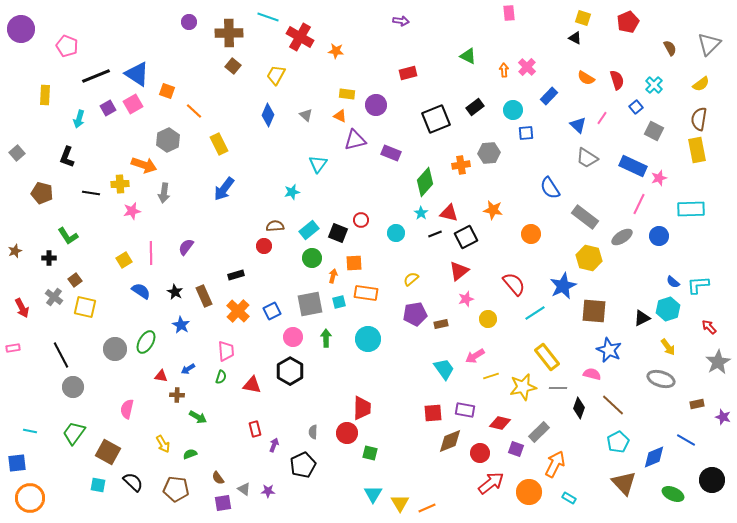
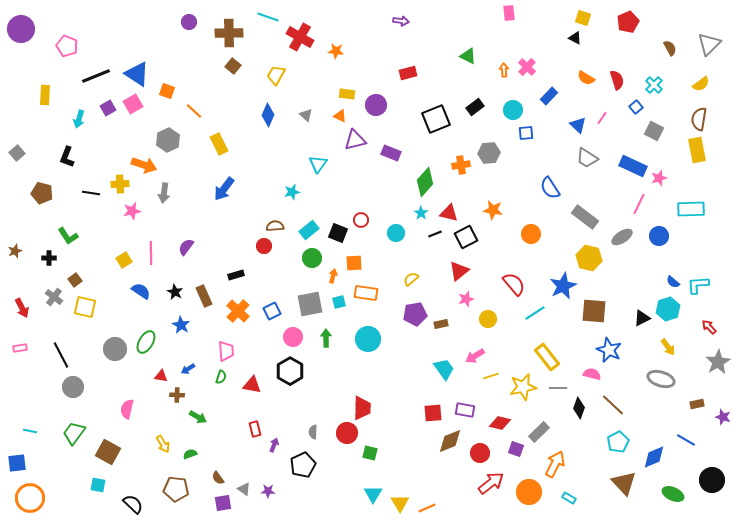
pink rectangle at (13, 348): moved 7 px right
black semicircle at (133, 482): moved 22 px down
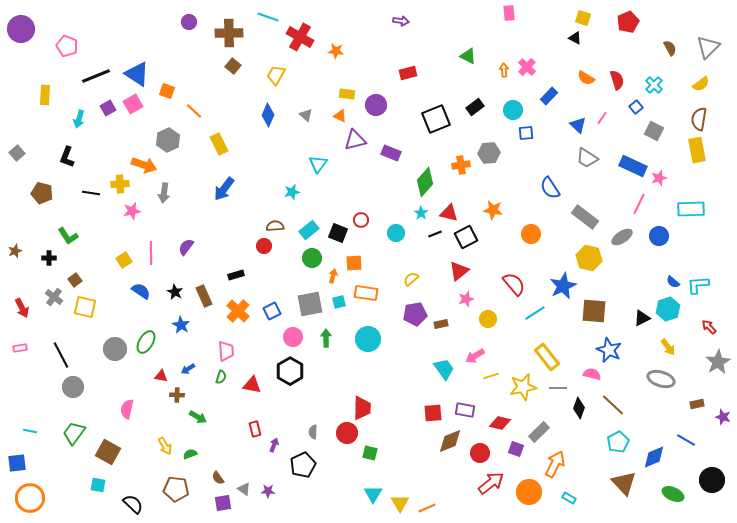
gray triangle at (709, 44): moved 1 px left, 3 px down
yellow arrow at (163, 444): moved 2 px right, 2 px down
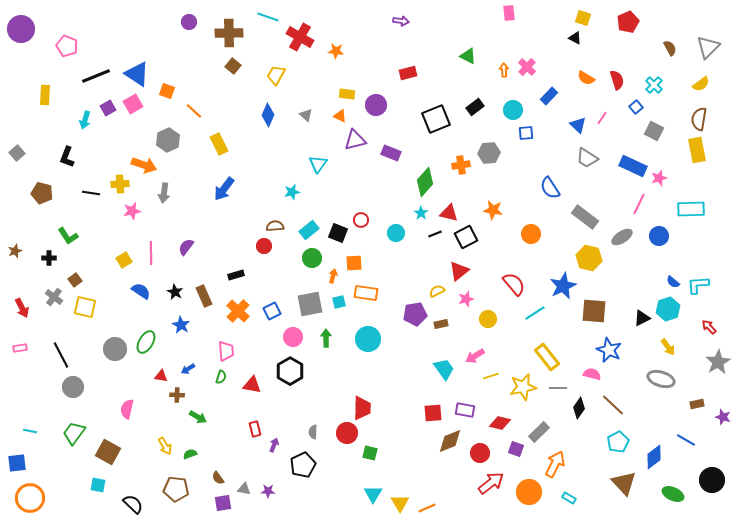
cyan arrow at (79, 119): moved 6 px right, 1 px down
yellow semicircle at (411, 279): moved 26 px right, 12 px down; rotated 14 degrees clockwise
black diamond at (579, 408): rotated 15 degrees clockwise
blue diamond at (654, 457): rotated 15 degrees counterclockwise
gray triangle at (244, 489): rotated 24 degrees counterclockwise
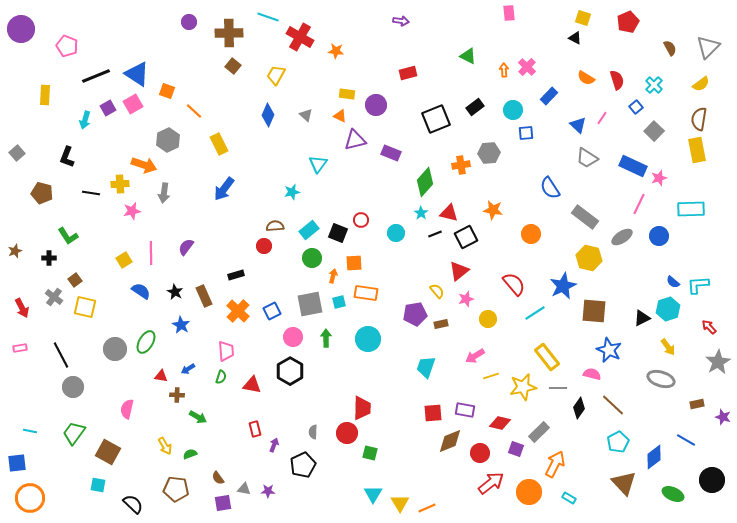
gray square at (654, 131): rotated 18 degrees clockwise
yellow semicircle at (437, 291): rotated 77 degrees clockwise
cyan trapezoid at (444, 369): moved 18 px left, 2 px up; rotated 125 degrees counterclockwise
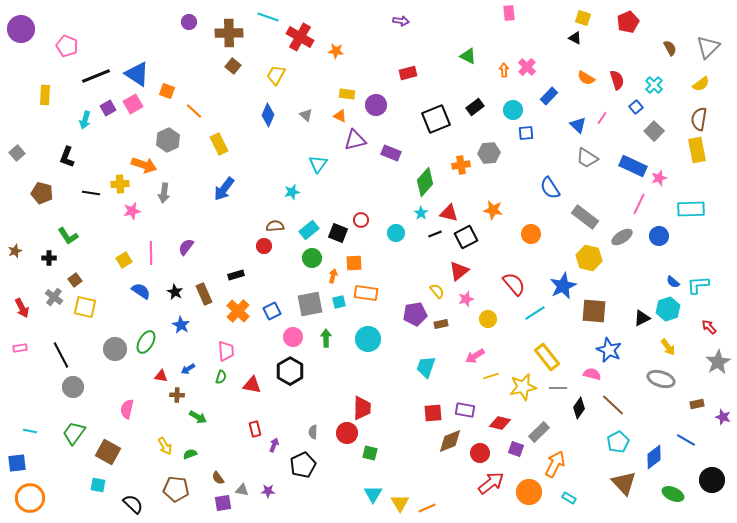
brown rectangle at (204, 296): moved 2 px up
gray triangle at (244, 489): moved 2 px left, 1 px down
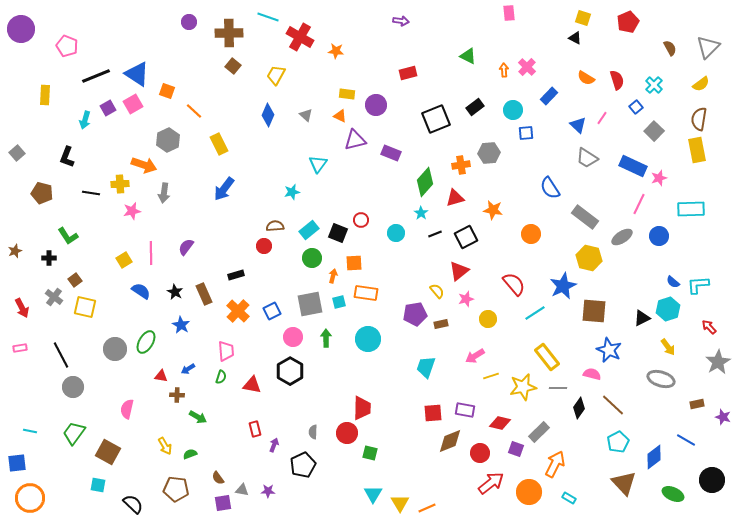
red triangle at (449, 213): moved 6 px right, 15 px up; rotated 30 degrees counterclockwise
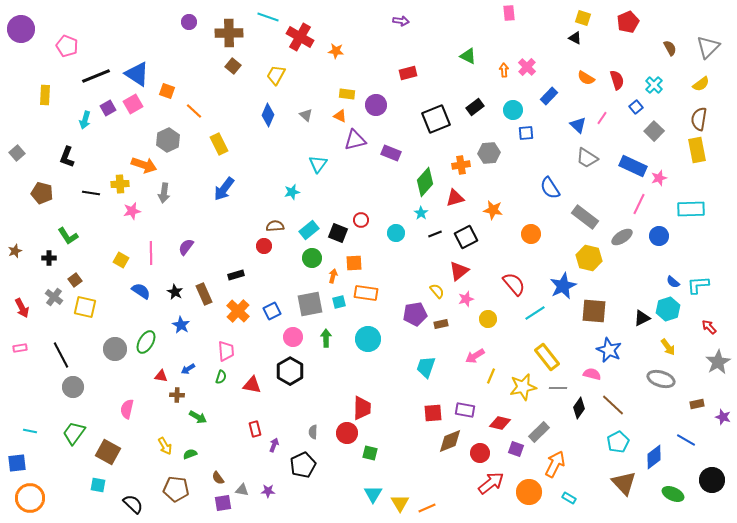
yellow square at (124, 260): moved 3 px left; rotated 28 degrees counterclockwise
yellow line at (491, 376): rotated 49 degrees counterclockwise
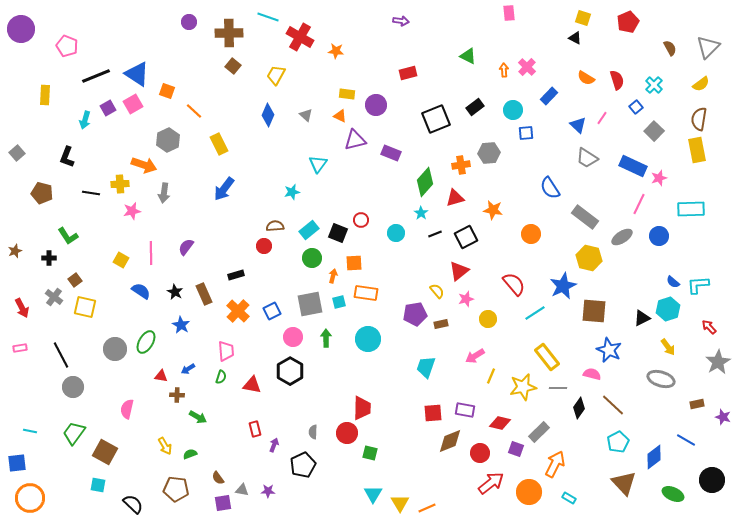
brown square at (108, 452): moved 3 px left
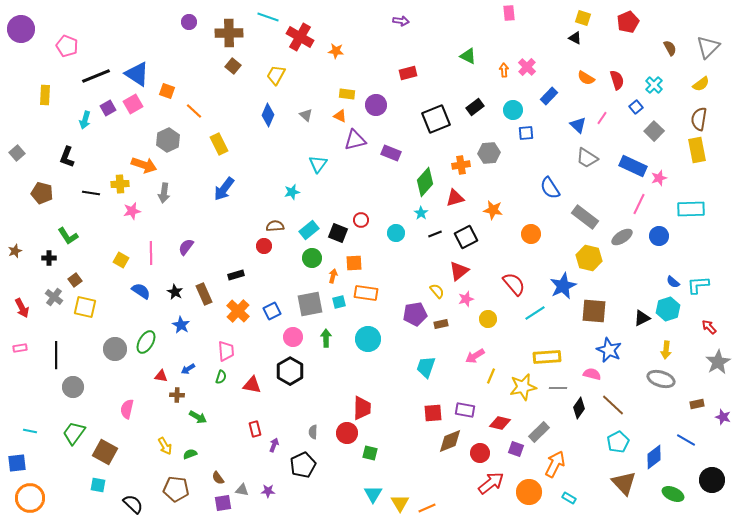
yellow arrow at (668, 347): moved 2 px left, 3 px down; rotated 42 degrees clockwise
black line at (61, 355): moved 5 px left; rotated 28 degrees clockwise
yellow rectangle at (547, 357): rotated 56 degrees counterclockwise
